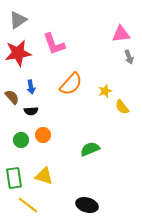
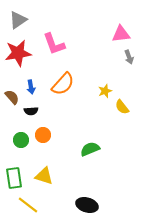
orange semicircle: moved 8 px left
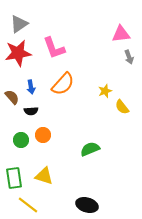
gray triangle: moved 1 px right, 4 px down
pink L-shape: moved 4 px down
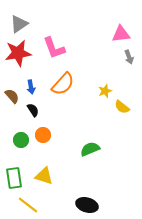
brown semicircle: moved 1 px up
yellow semicircle: rotated 14 degrees counterclockwise
black semicircle: moved 2 px right, 1 px up; rotated 120 degrees counterclockwise
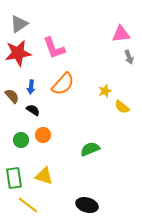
blue arrow: rotated 16 degrees clockwise
black semicircle: rotated 24 degrees counterclockwise
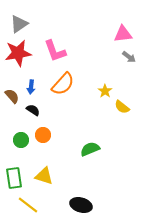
pink triangle: moved 2 px right
pink L-shape: moved 1 px right, 3 px down
gray arrow: rotated 32 degrees counterclockwise
yellow star: rotated 16 degrees counterclockwise
black ellipse: moved 6 px left
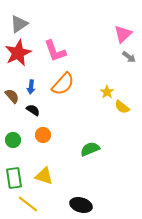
pink triangle: rotated 36 degrees counterclockwise
red star: rotated 16 degrees counterclockwise
yellow star: moved 2 px right, 1 px down
green circle: moved 8 px left
yellow line: moved 1 px up
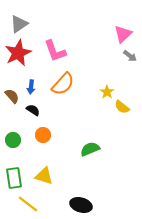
gray arrow: moved 1 px right, 1 px up
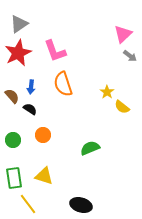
orange semicircle: rotated 120 degrees clockwise
black semicircle: moved 3 px left, 1 px up
green semicircle: moved 1 px up
yellow line: rotated 15 degrees clockwise
